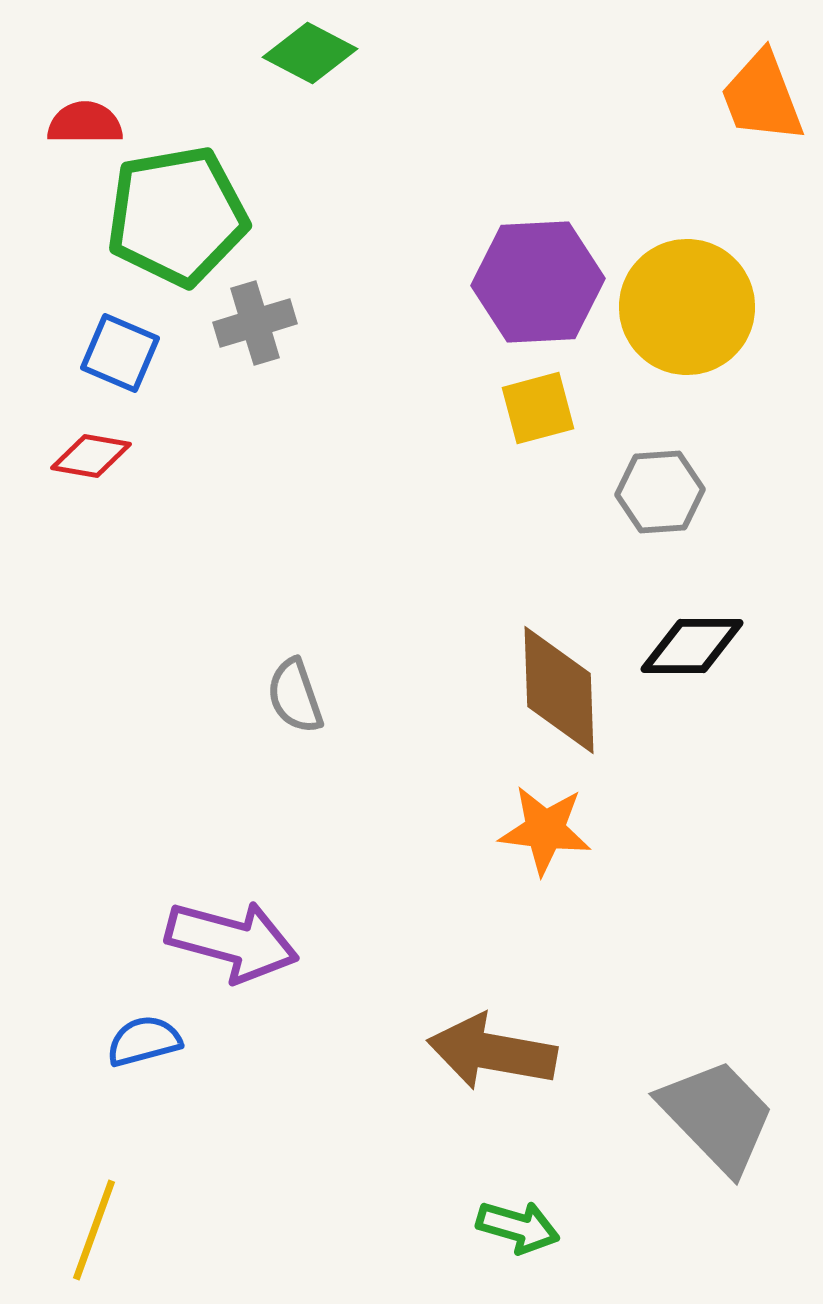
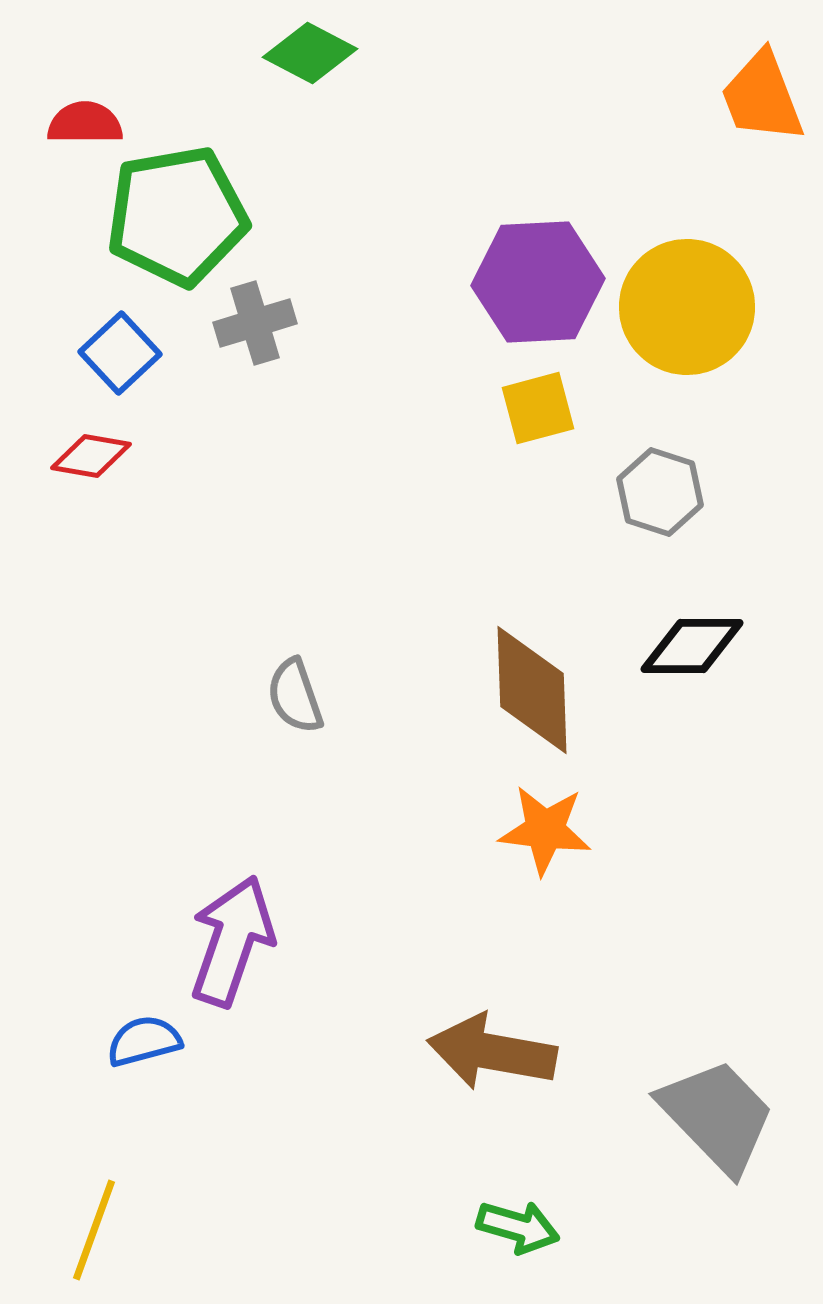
blue square: rotated 24 degrees clockwise
gray hexagon: rotated 22 degrees clockwise
brown diamond: moved 27 px left
purple arrow: rotated 86 degrees counterclockwise
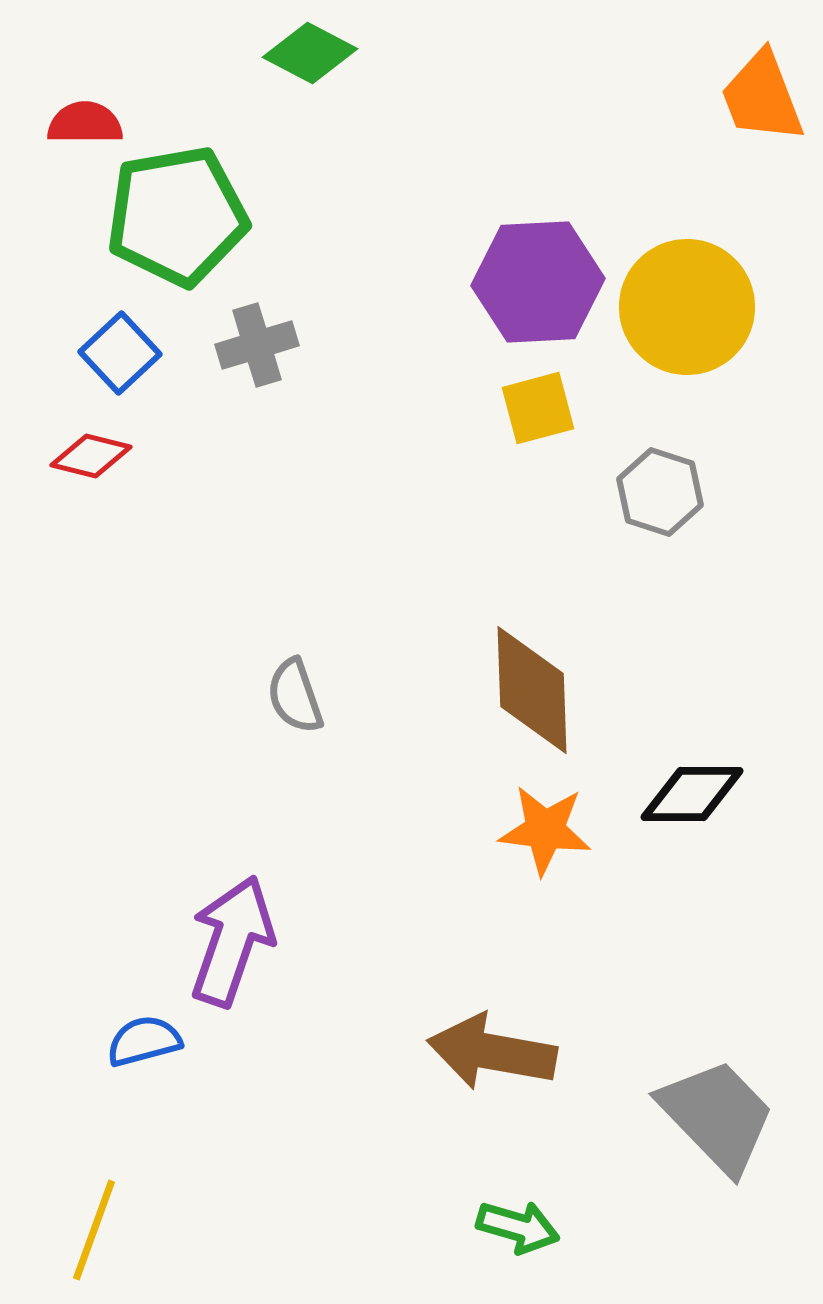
gray cross: moved 2 px right, 22 px down
red diamond: rotated 4 degrees clockwise
black diamond: moved 148 px down
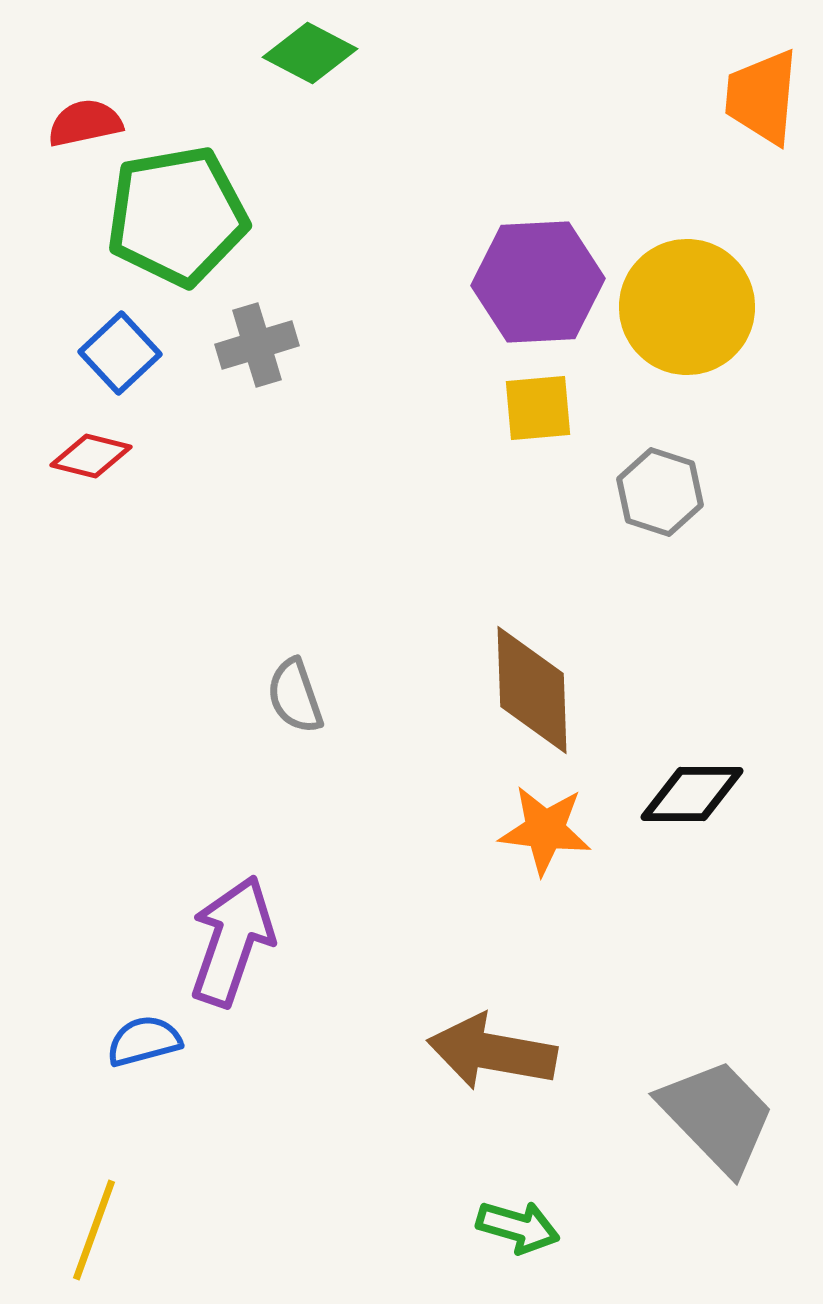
orange trapezoid: rotated 26 degrees clockwise
red semicircle: rotated 12 degrees counterclockwise
yellow square: rotated 10 degrees clockwise
